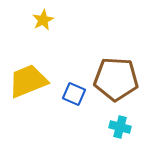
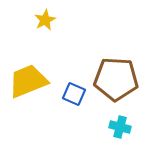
yellow star: moved 2 px right
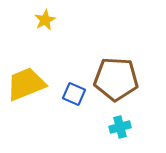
yellow trapezoid: moved 2 px left, 3 px down
cyan cross: rotated 30 degrees counterclockwise
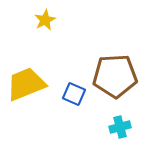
brown pentagon: moved 1 px left, 3 px up; rotated 6 degrees counterclockwise
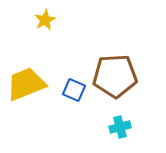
blue square: moved 4 px up
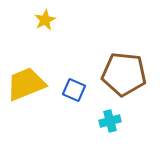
brown pentagon: moved 9 px right, 2 px up; rotated 9 degrees clockwise
cyan cross: moved 10 px left, 6 px up
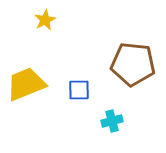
brown pentagon: moved 9 px right, 10 px up
blue square: moved 5 px right; rotated 25 degrees counterclockwise
cyan cross: moved 2 px right
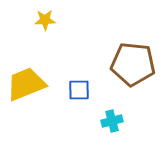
yellow star: rotated 25 degrees clockwise
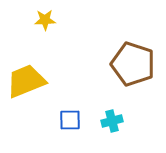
brown pentagon: rotated 12 degrees clockwise
yellow trapezoid: moved 3 px up
blue square: moved 9 px left, 30 px down
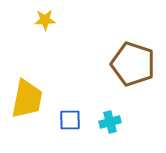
yellow trapezoid: moved 1 px right, 18 px down; rotated 123 degrees clockwise
cyan cross: moved 2 px left, 1 px down
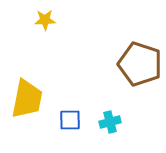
brown pentagon: moved 7 px right
